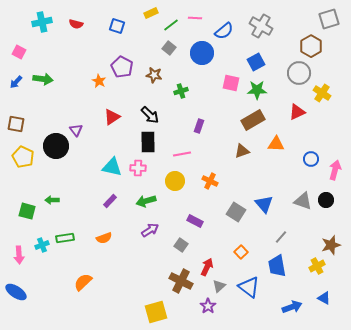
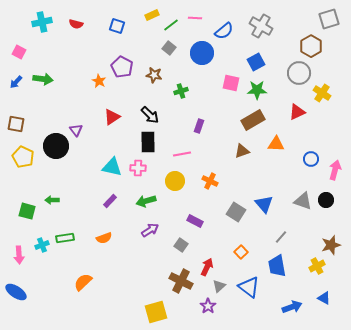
yellow rectangle at (151, 13): moved 1 px right, 2 px down
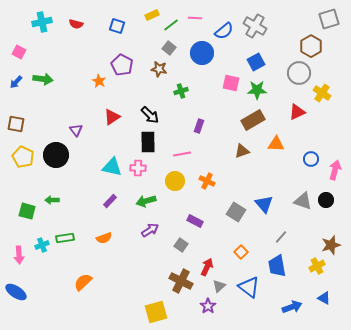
gray cross at (261, 26): moved 6 px left
purple pentagon at (122, 67): moved 2 px up
brown star at (154, 75): moved 5 px right, 6 px up
black circle at (56, 146): moved 9 px down
orange cross at (210, 181): moved 3 px left
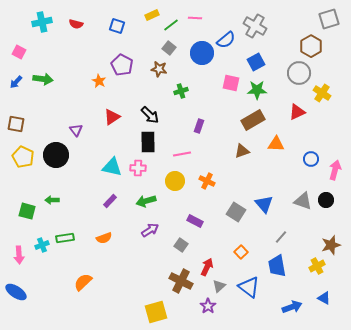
blue semicircle at (224, 31): moved 2 px right, 9 px down
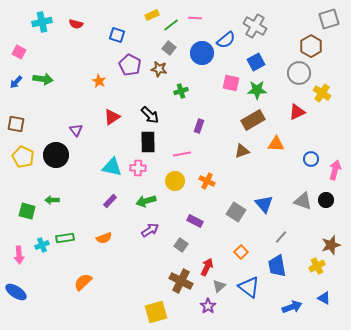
blue square at (117, 26): moved 9 px down
purple pentagon at (122, 65): moved 8 px right
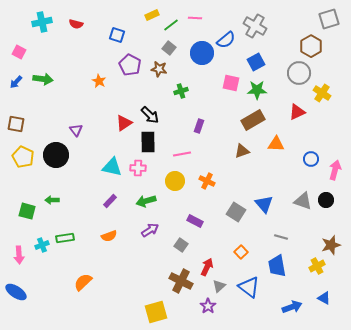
red triangle at (112, 117): moved 12 px right, 6 px down
gray line at (281, 237): rotated 64 degrees clockwise
orange semicircle at (104, 238): moved 5 px right, 2 px up
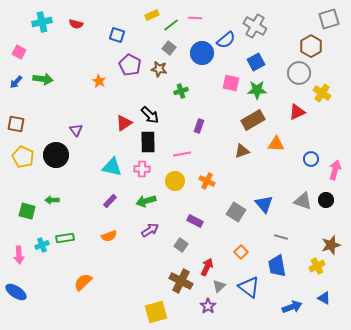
pink cross at (138, 168): moved 4 px right, 1 px down
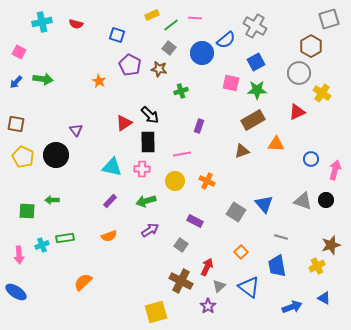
green square at (27, 211): rotated 12 degrees counterclockwise
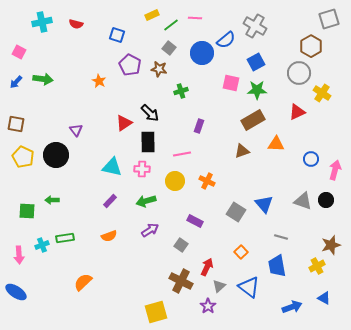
black arrow at (150, 115): moved 2 px up
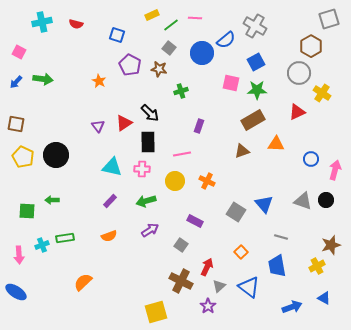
purple triangle at (76, 130): moved 22 px right, 4 px up
